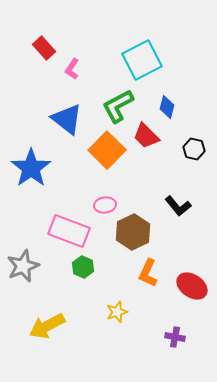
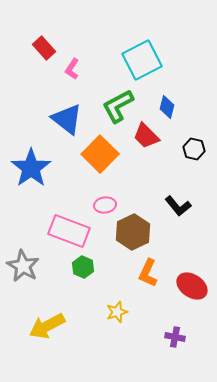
orange square: moved 7 px left, 4 px down
gray star: rotated 20 degrees counterclockwise
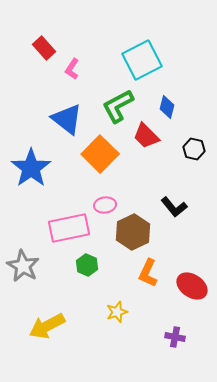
black L-shape: moved 4 px left, 1 px down
pink rectangle: moved 3 px up; rotated 33 degrees counterclockwise
green hexagon: moved 4 px right, 2 px up
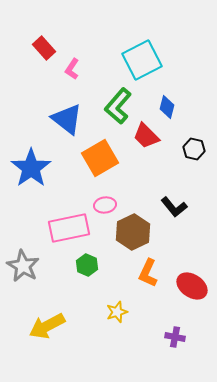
green L-shape: rotated 21 degrees counterclockwise
orange square: moved 4 px down; rotated 15 degrees clockwise
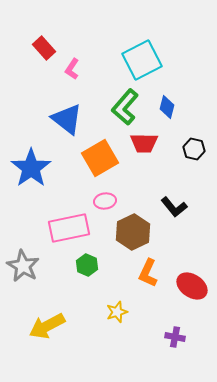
green L-shape: moved 7 px right, 1 px down
red trapezoid: moved 2 px left, 7 px down; rotated 44 degrees counterclockwise
pink ellipse: moved 4 px up
